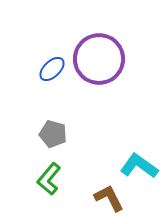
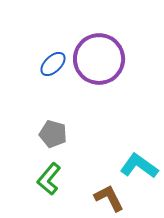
blue ellipse: moved 1 px right, 5 px up
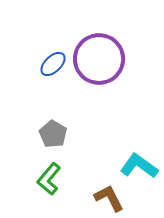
gray pentagon: rotated 16 degrees clockwise
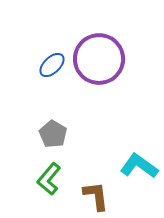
blue ellipse: moved 1 px left, 1 px down
brown L-shape: moved 13 px left, 2 px up; rotated 20 degrees clockwise
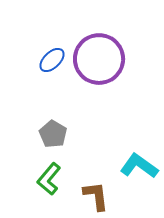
blue ellipse: moved 5 px up
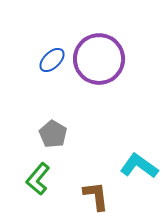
green L-shape: moved 11 px left
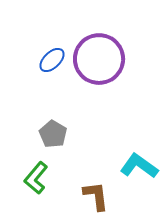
green L-shape: moved 2 px left, 1 px up
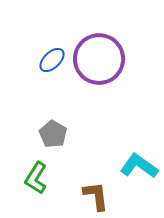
green L-shape: rotated 8 degrees counterclockwise
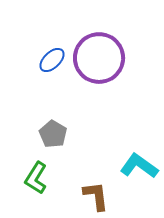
purple circle: moved 1 px up
